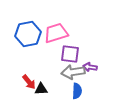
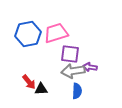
gray arrow: moved 1 px up
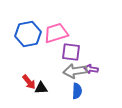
purple square: moved 1 px right, 2 px up
purple arrow: moved 1 px right, 2 px down
gray arrow: moved 2 px right
black triangle: moved 1 px up
